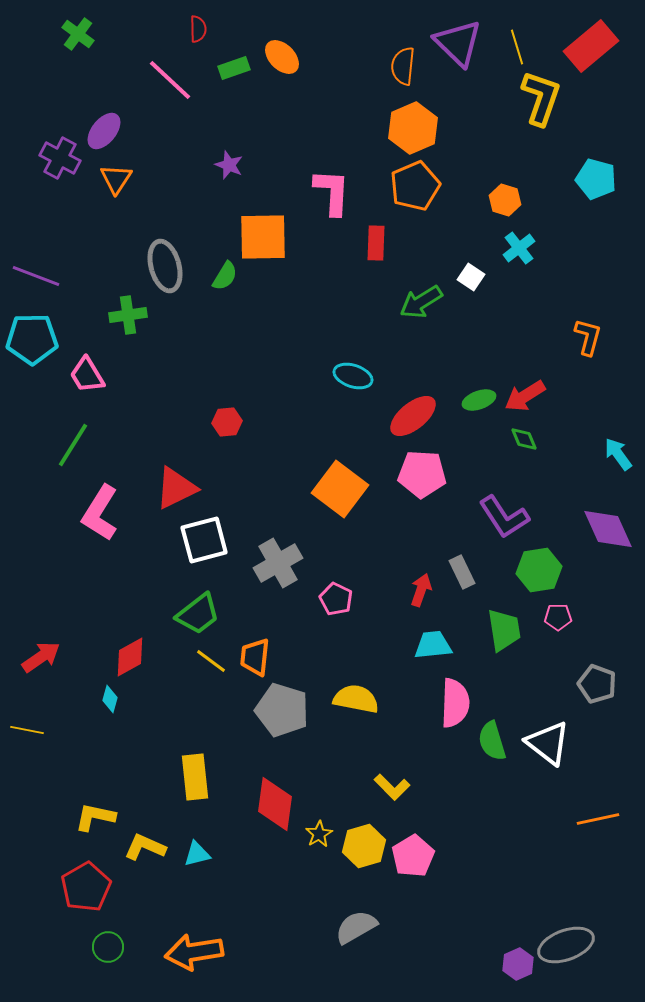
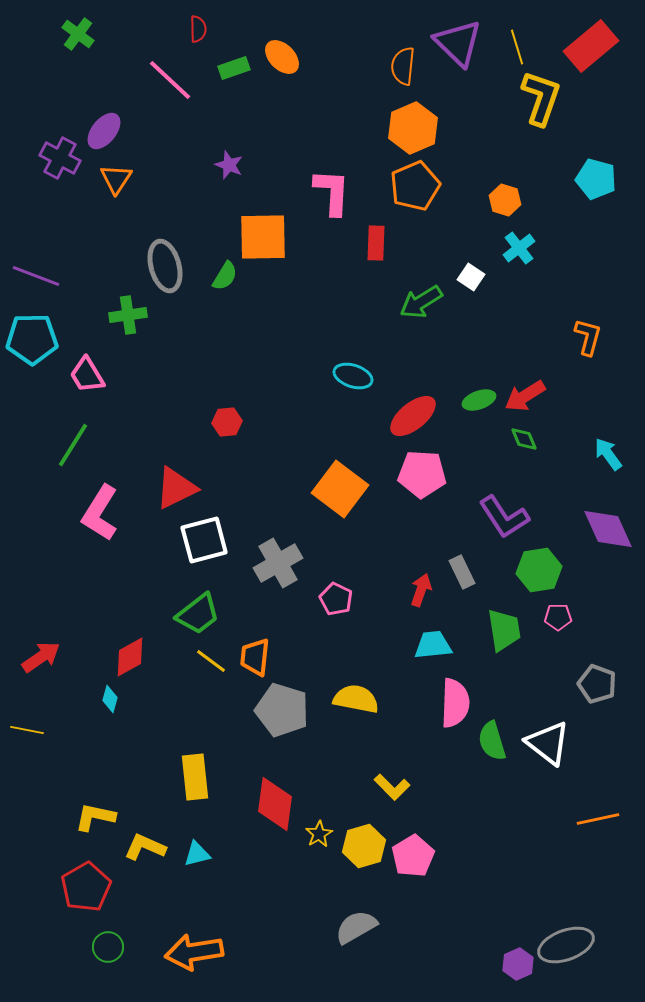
cyan arrow at (618, 454): moved 10 px left
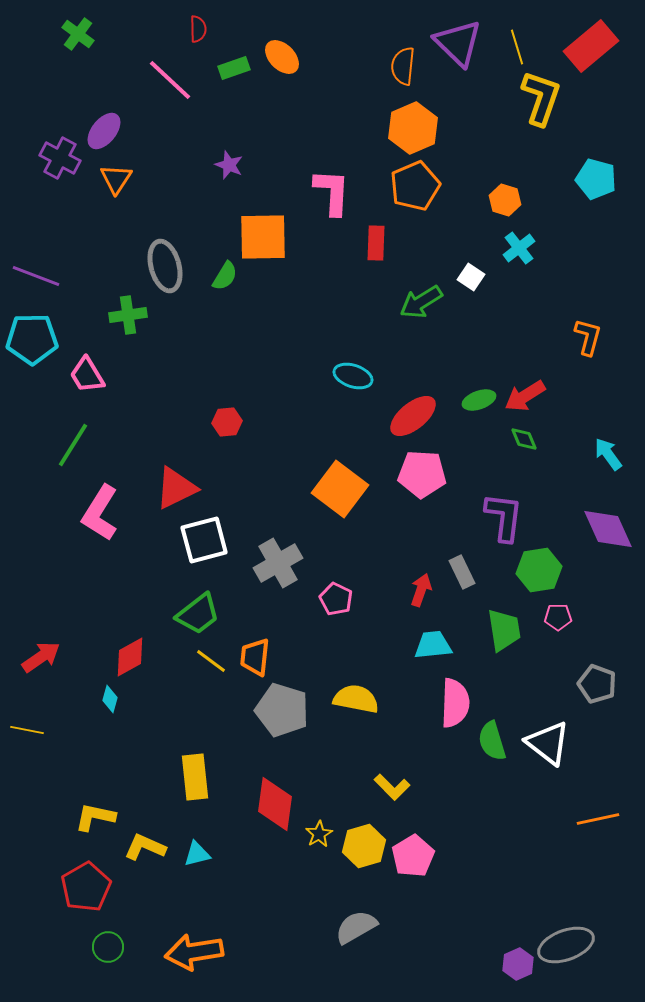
purple L-shape at (504, 517): rotated 140 degrees counterclockwise
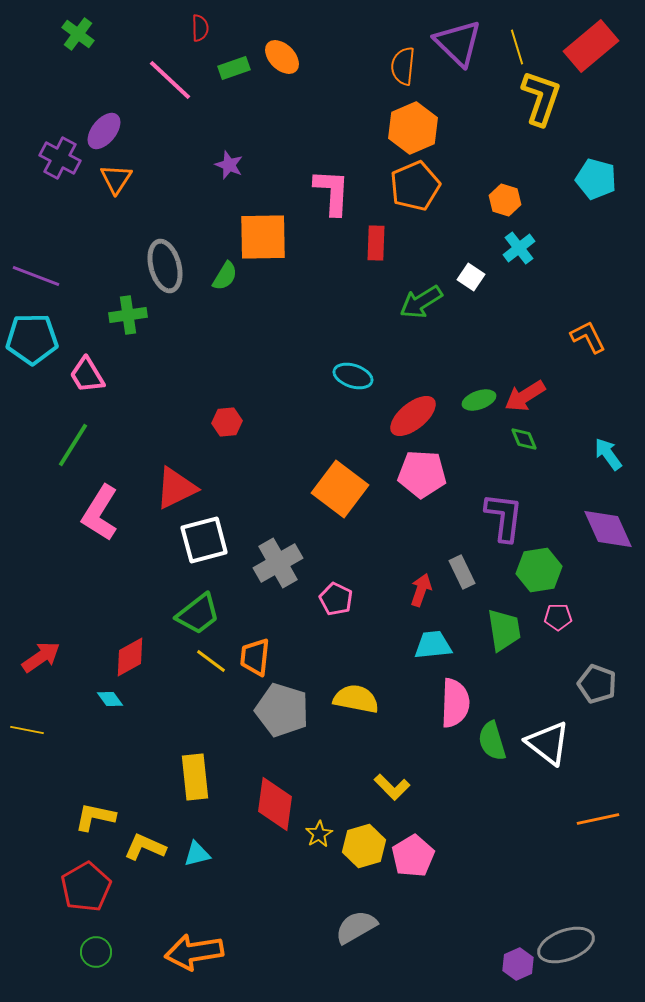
red semicircle at (198, 29): moved 2 px right, 1 px up
orange L-shape at (588, 337): rotated 42 degrees counterclockwise
cyan diamond at (110, 699): rotated 52 degrees counterclockwise
green circle at (108, 947): moved 12 px left, 5 px down
